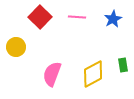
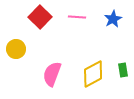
yellow circle: moved 2 px down
green rectangle: moved 5 px down
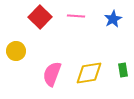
pink line: moved 1 px left, 1 px up
yellow circle: moved 2 px down
yellow diamond: moved 4 px left, 1 px up; rotated 20 degrees clockwise
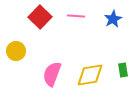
yellow diamond: moved 1 px right, 2 px down
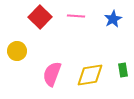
yellow circle: moved 1 px right
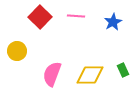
blue star: moved 3 px down
green rectangle: rotated 16 degrees counterclockwise
yellow diamond: rotated 8 degrees clockwise
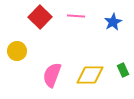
pink semicircle: moved 1 px down
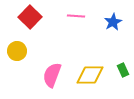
red square: moved 10 px left
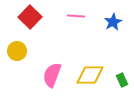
green rectangle: moved 1 px left, 10 px down
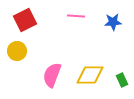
red square: moved 5 px left, 3 px down; rotated 20 degrees clockwise
blue star: rotated 24 degrees clockwise
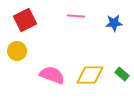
blue star: moved 1 px right, 1 px down
pink semicircle: rotated 90 degrees clockwise
green rectangle: moved 6 px up; rotated 24 degrees counterclockwise
